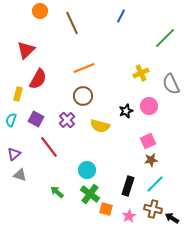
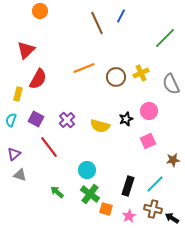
brown line: moved 25 px right
brown circle: moved 33 px right, 19 px up
pink circle: moved 5 px down
black star: moved 8 px down
brown star: moved 22 px right
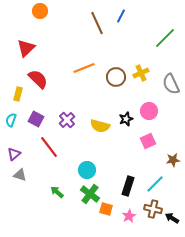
red triangle: moved 2 px up
red semicircle: rotated 75 degrees counterclockwise
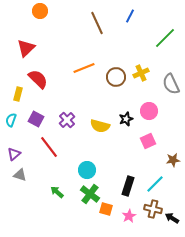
blue line: moved 9 px right
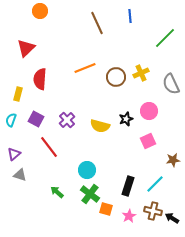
blue line: rotated 32 degrees counterclockwise
orange line: moved 1 px right
red semicircle: moved 2 px right; rotated 130 degrees counterclockwise
brown cross: moved 2 px down
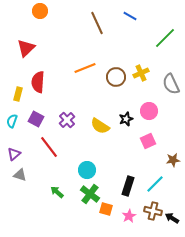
blue line: rotated 56 degrees counterclockwise
red semicircle: moved 2 px left, 3 px down
cyan semicircle: moved 1 px right, 1 px down
yellow semicircle: rotated 18 degrees clockwise
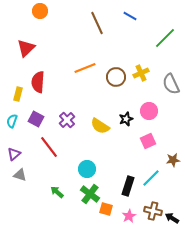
cyan circle: moved 1 px up
cyan line: moved 4 px left, 6 px up
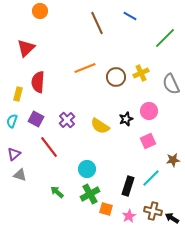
green cross: rotated 24 degrees clockwise
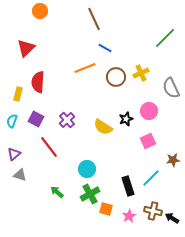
blue line: moved 25 px left, 32 px down
brown line: moved 3 px left, 4 px up
gray semicircle: moved 4 px down
yellow semicircle: moved 3 px right, 1 px down
black rectangle: rotated 36 degrees counterclockwise
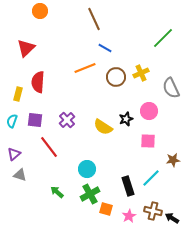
green line: moved 2 px left
purple square: moved 1 px left, 1 px down; rotated 21 degrees counterclockwise
pink square: rotated 28 degrees clockwise
